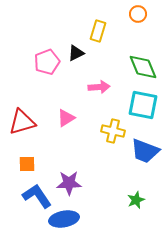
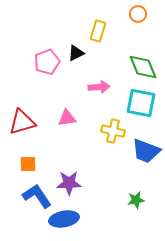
cyan square: moved 2 px left, 2 px up
pink triangle: moved 1 px right; rotated 24 degrees clockwise
blue trapezoid: moved 1 px right
orange square: moved 1 px right
green star: rotated 12 degrees clockwise
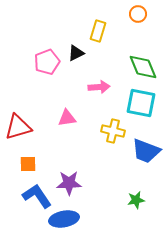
red triangle: moved 4 px left, 5 px down
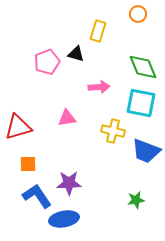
black triangle: moved 1 px down; rotated 42 degrees clockwise
